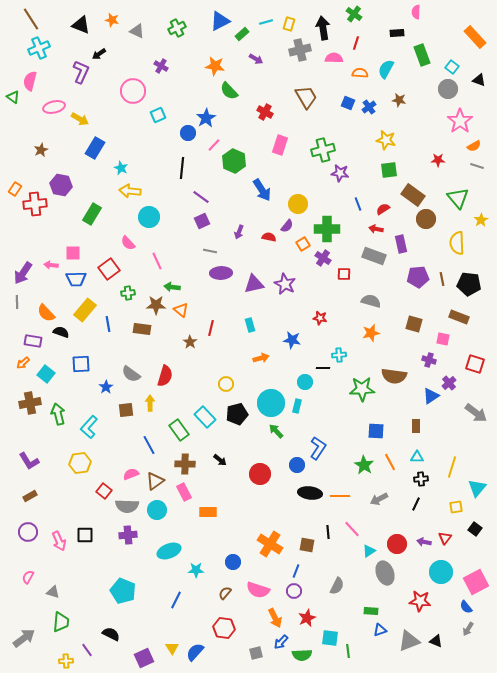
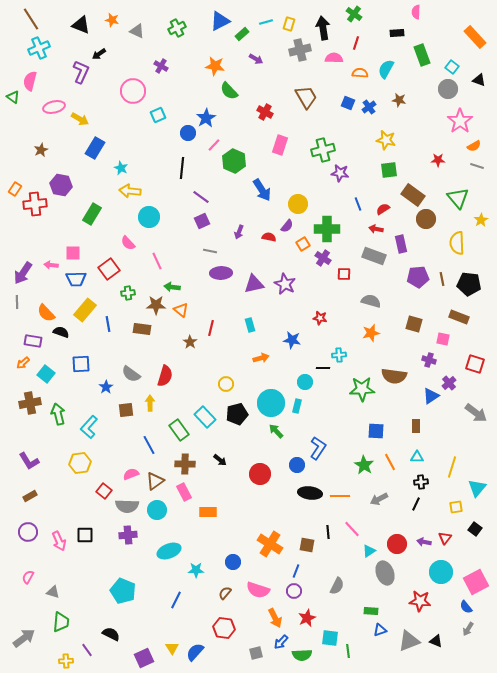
black cross at (421, 479): moved 3 px down
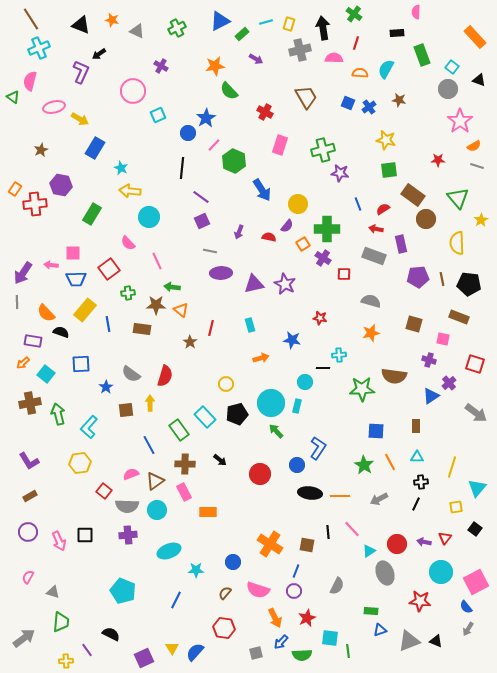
orange star at (215, 66): rotated 18 degrees counterclockwise
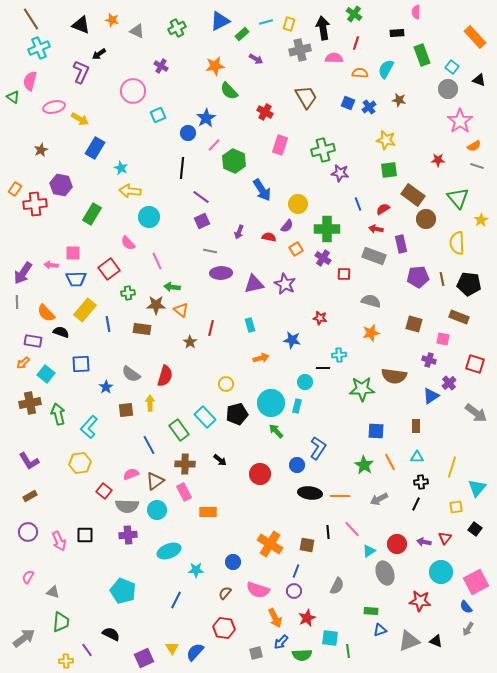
orange square at (303, 244): moved 7 px left, 5 px down
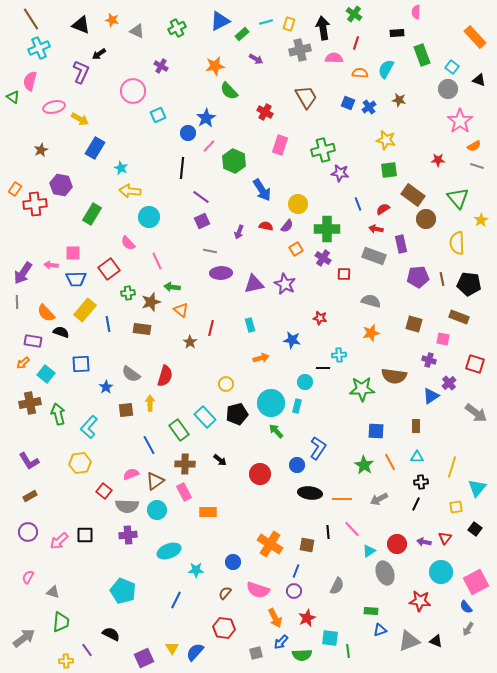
pink line at (214, 145): moved 5 px left, 1 px down
red semicircle at (269, 237): moved 3 px left, 11 px up
brown star at (156, 305): moved 5 px left, 3 px up; rotated 18 degrees counterclockwise
orange line at (340, 496): moved 2 px right, 3 px down
pink arrow at (59, 541): rotated 72 degrees clockwise
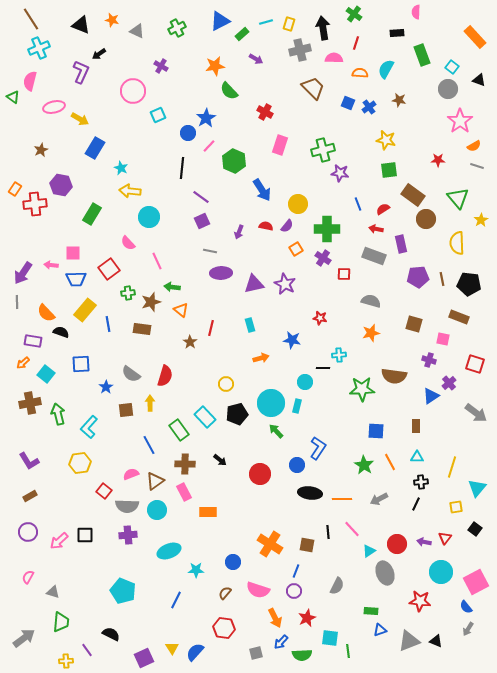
brown trapezoid at (306, 97): moved 7 px right, 9 px up; rotated 15 degrees counterclockwise
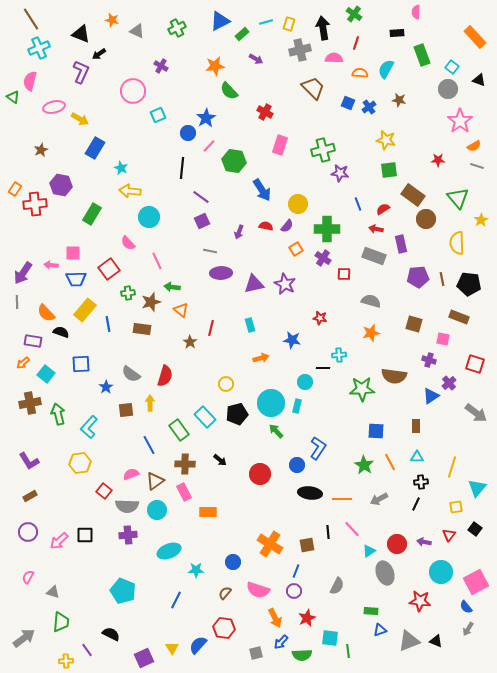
black triangle at (81, 25): moved 9 px down
green hexagon at (234, 161): rotated 15 degrees counterclockwise
red triangle at (445, 538): moved 4 px right, 3 px up
brown square at (307, 545): rotated 21 degrees counterclockwise
blue semicircle at (195, 652): moved 3 px right, 7 px up
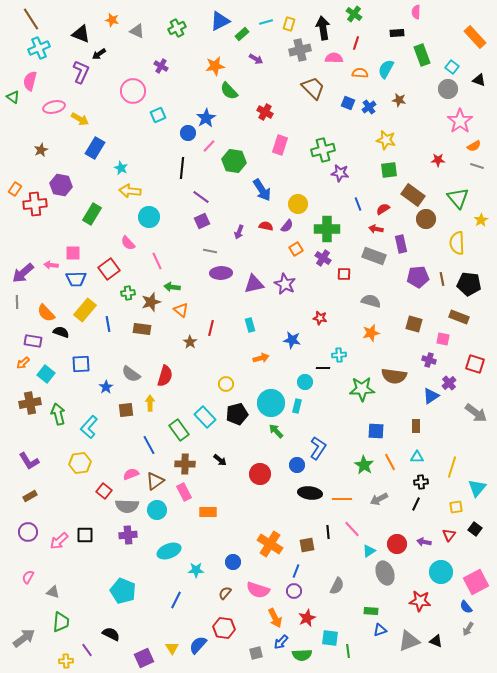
purple arrow at (23, 273): rotated 15 degrees clockwise
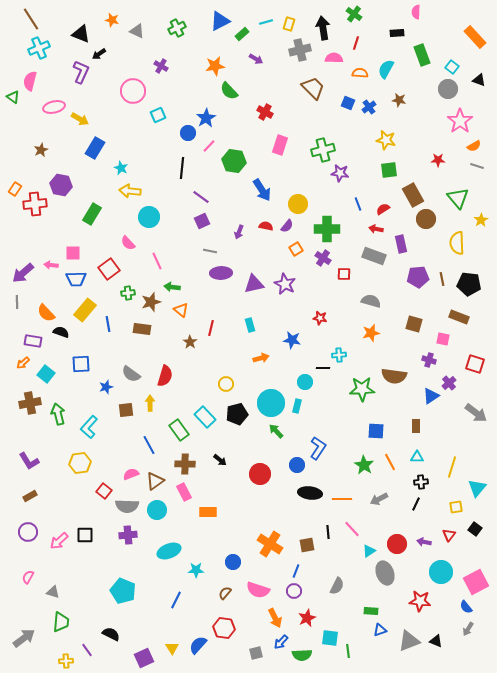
brown rectangle at (413, 195): rotated 25 degrees clockwise
blue star at (106, 387): rotated 16 degrees clockwise
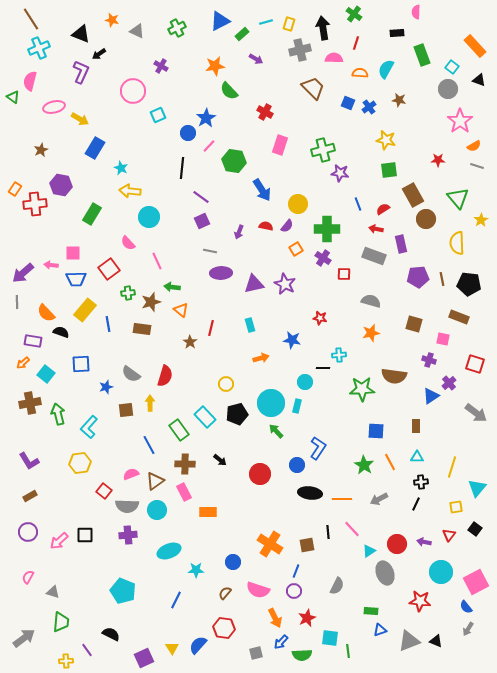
orange rectangle at (475, 37): moved 9 px down
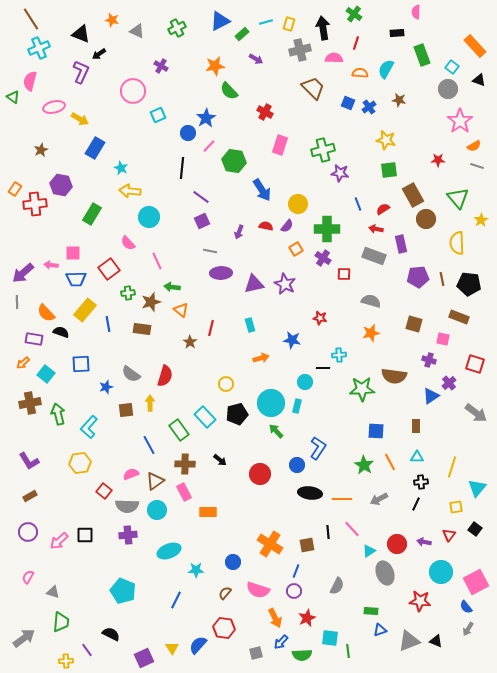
purple rectangle at (33, 341): moved 1 px right, 2 px up
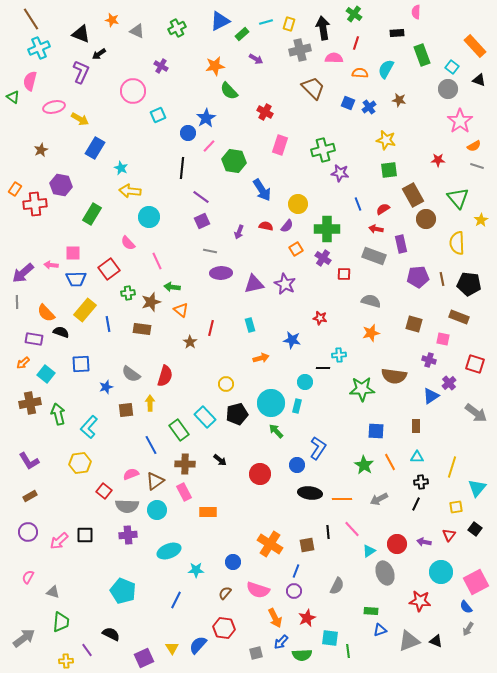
blue line at (149, 445): moved 2 px right
